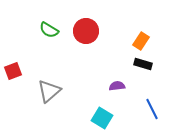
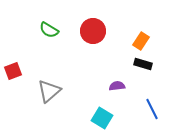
red circle: moved 7 px right
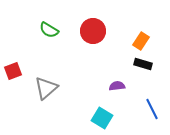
gray triangle: moved 3 px left, 3 px up
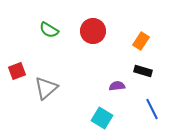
black rectangle: moved 7 px down
red square: moved 4 px right
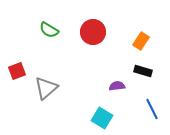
red circle: moved 1 px down
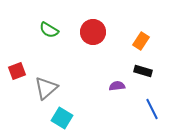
cyan square: moved 40 px left
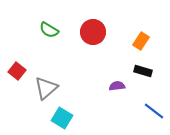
red square: rotated 30 degrees counterclockwise
blue line: moved 2 px right, 2 px down; rotated 25 degrees counterclockwise
